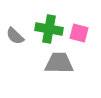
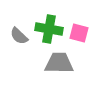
gray semicircle: moved 4 px right
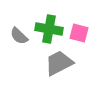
gray trapezoid: rotated 28 degrees counterclockwise
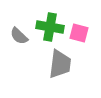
green cross: moved 1 px right, 2 px up
gray trapezoid: moved 1 px right, 1 px down; rotated 124 degrees clockwise
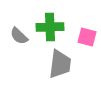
green cross: rotated 12 degrees counterclockwise
pink square: moved 8 px right, 4 px down
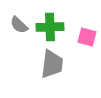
gray semicircle: moved 11 px up
gray trapezoid: moved 8 px left
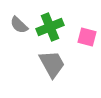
green cross: rotated 20 degrees counterclockwise
gray trapezoid: rotated 36 degrees counterclockwise
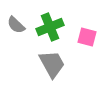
gray semicircle: moved 3 px left
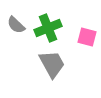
green cross: moved 2 px left, 1 px down
